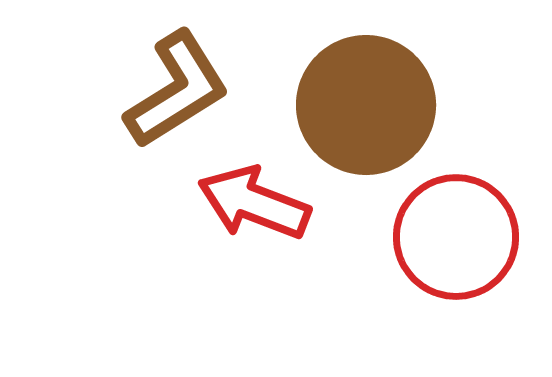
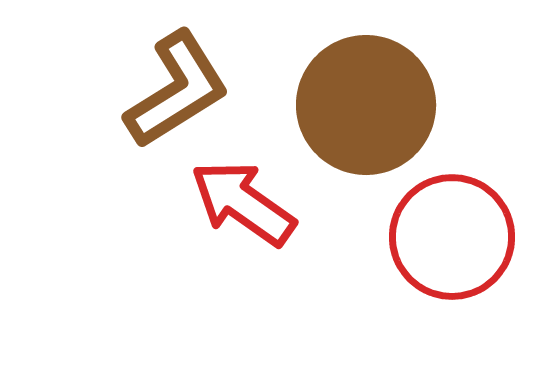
red arrow: moved 11 px left; rotated 14 degrees clockwise
red circle: moved 4 px left
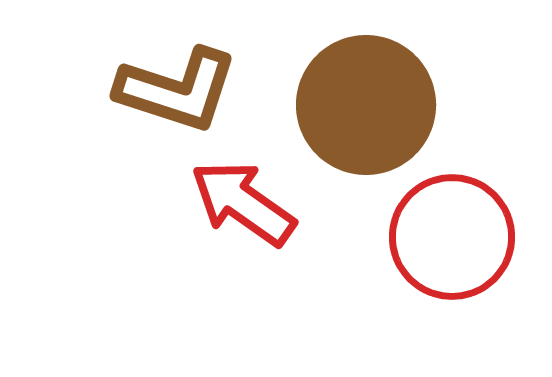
brown L-shape: rotated 50 degrees clockwise
